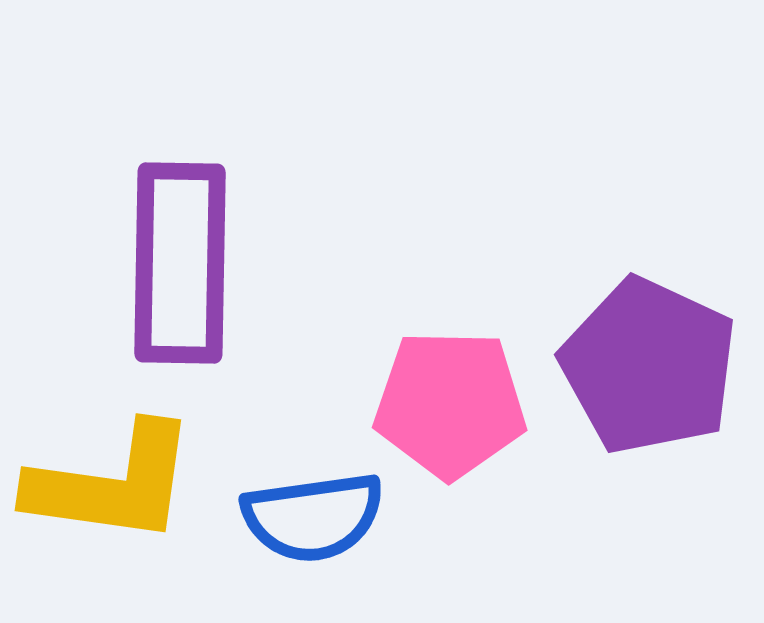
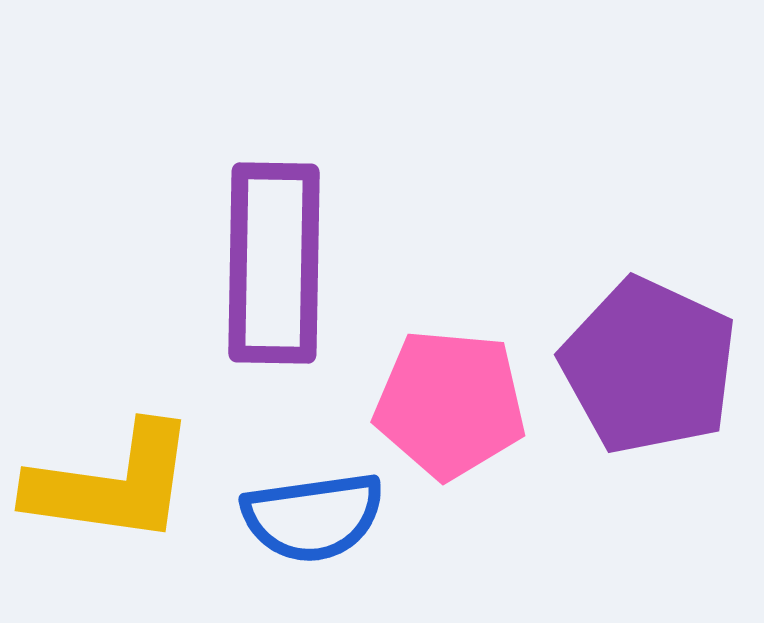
purple rectangle: moved 94 px right
pink pentagon: rotated 4 degrees clockwise
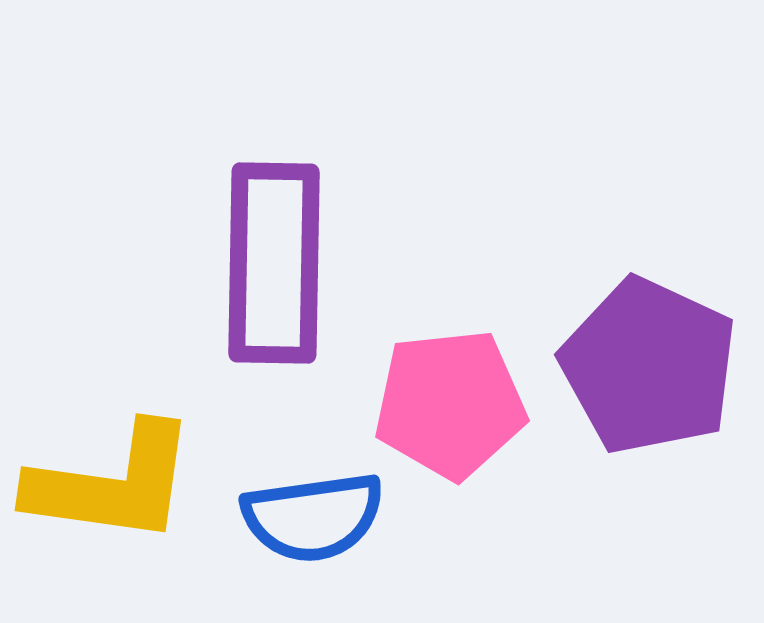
pink pentagon: rotated 11 degrees counterclockwise
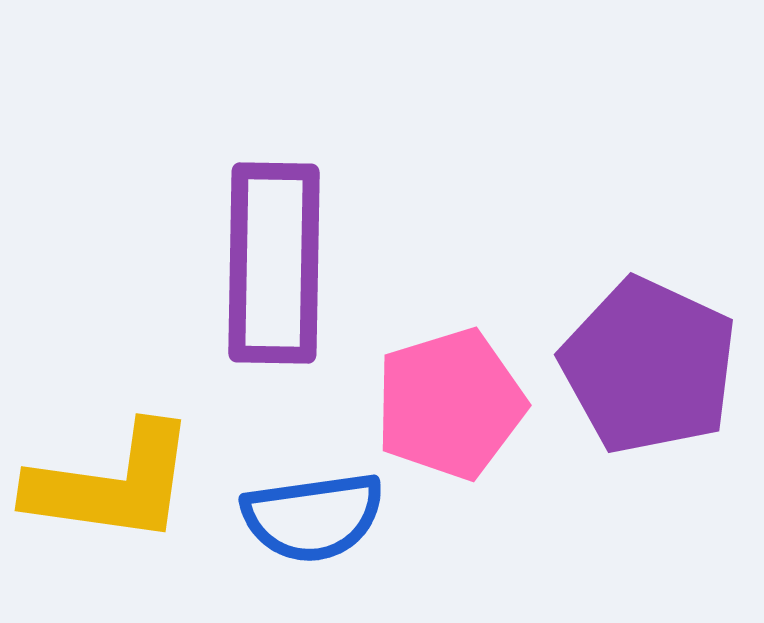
pink pentagon: rotated 11 degrees counterclockwise
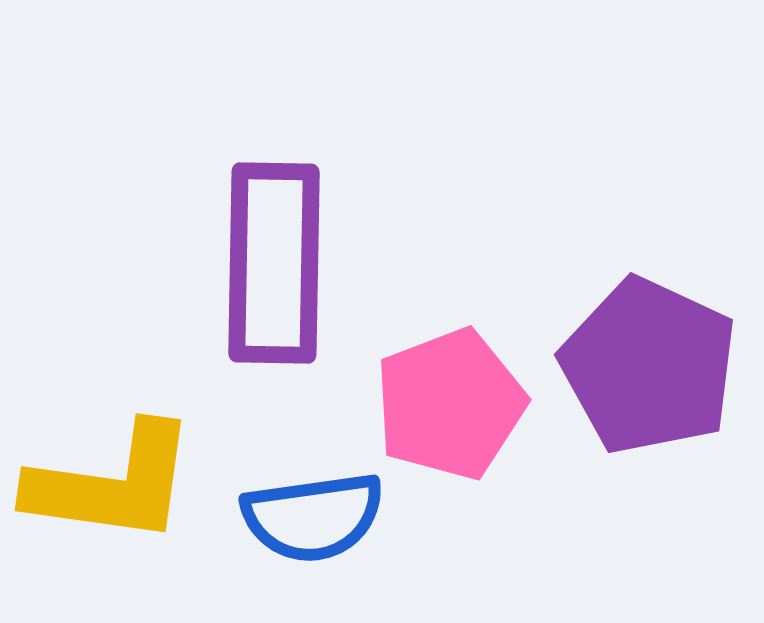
pink pentagon: rotated 4 degrees counterclockwise
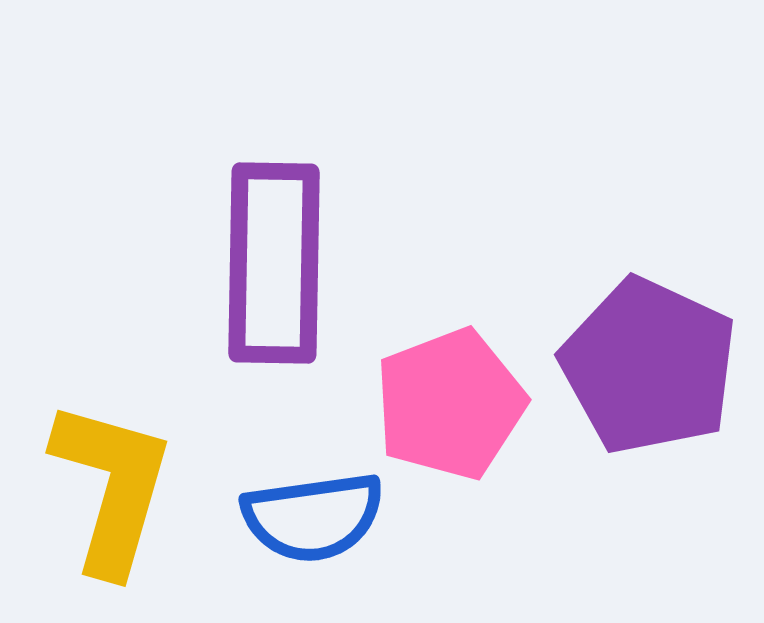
yellow L-shape: moved 3 px down; rotated 82 degrees counterclockwise
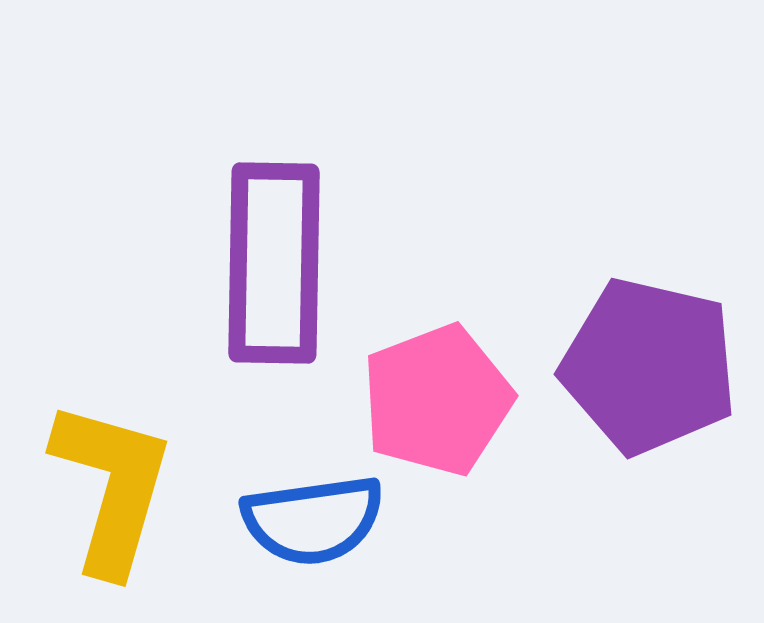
purple pentagon: rotated 12 degrees counterclockwise
pink pentagon: moved 13 px left, 4 px up
blue semicircle: moved 3 px down
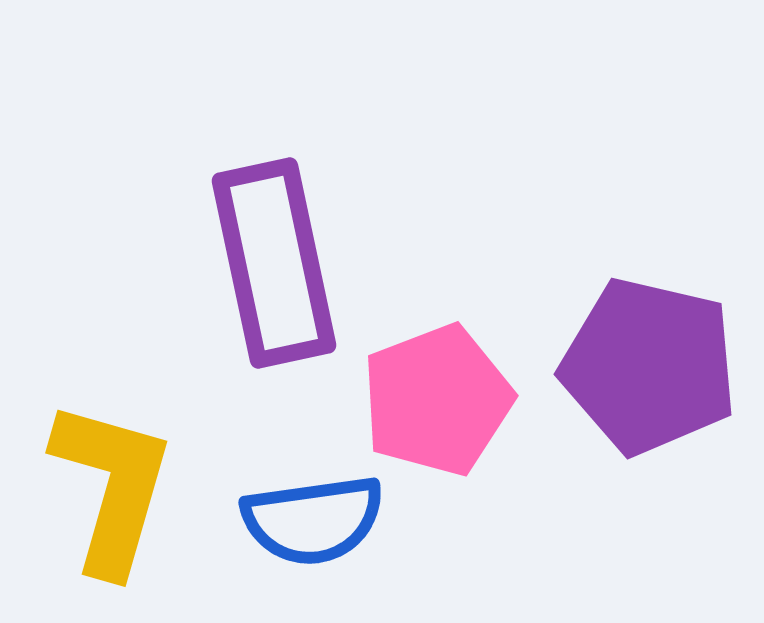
purple rectangle: rotated 13 degrees counterclockwise
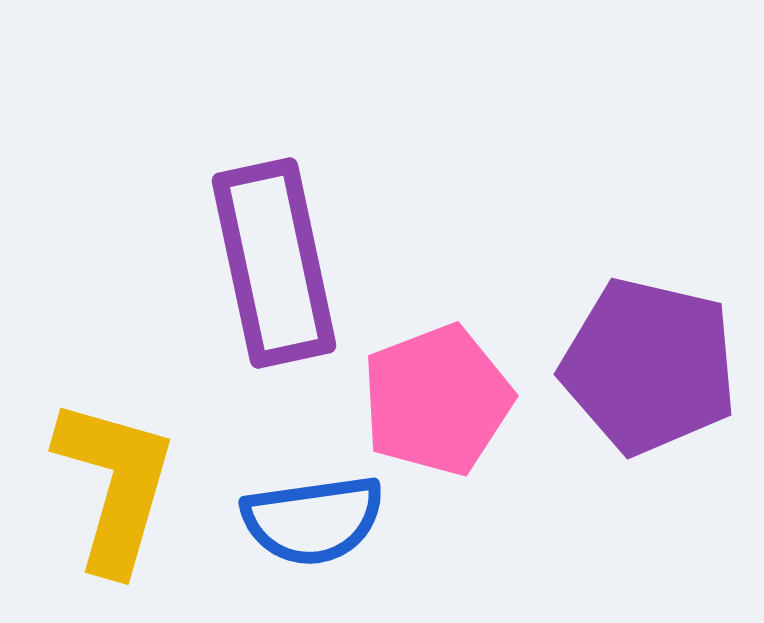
yellow L-shape: moved 3 px right, 2 px up
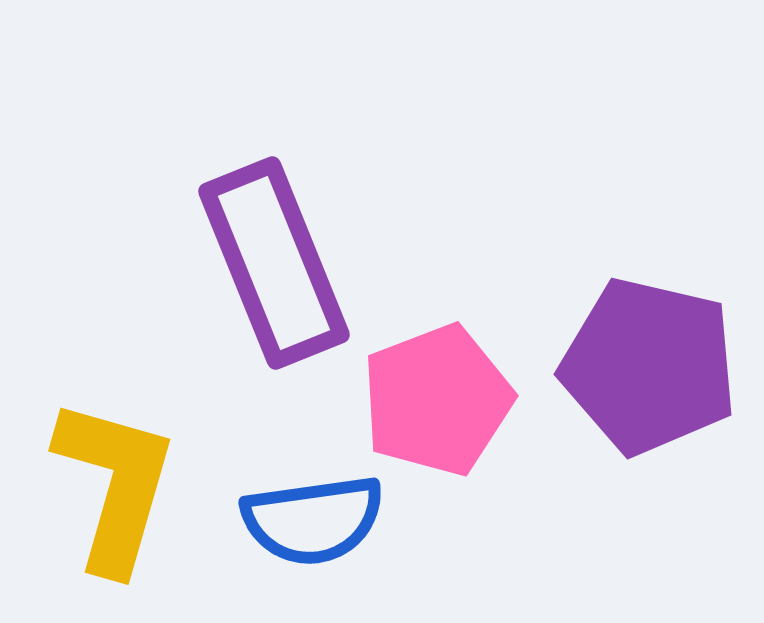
purple rectangle: rotated 10 degrees counterclockwise
